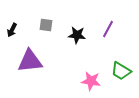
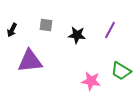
purple line: moved 2 px right, 1 px down
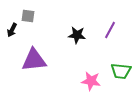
gray square: moved 18 px left, 9 px up
purple triangle: moved 4 px right, 1 px up
green trapezoid: rotated 25 degrees counterclockwise
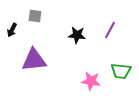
gray square: moved 7 px right
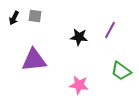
black arrow: moved 2 px right, 12 px up
black star: moved 2 px right, 2 px down
green trapezoid: rotated 30 degrees clockwise
pink star: moved 12 px left, 4 px down
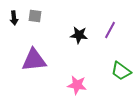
black arrow: rotated 32 degrees counterclockwise
black star: moved 2 px up
pink star: moved 2 px left
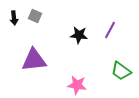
gray square: rotated 16 degrees clockwise
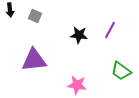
black arrow: moved 4 px left, 8 px up
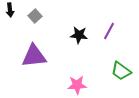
gray square: rotated 24 degrees clockwise
purple line: moved 1 px left, 1 px down
purple triangle: moved 4 px up
pink star: rotated 12 degrees counterclockwise
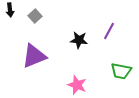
black star: moved 5 px down
purple triangle: rotated 16 degrees counterclockwise
green trapezoid: rotated 25 degrees counterclockwise
pink star: rotated 24 degrees clockwise
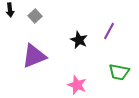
black star: rotated 18 degrees clockwise
green trapezoid: moved 2 px left, 1 px down
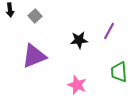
black star: rotated 30 degrees counterclockwise
green trapezoid: rotated 75 degrees clockwise
